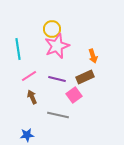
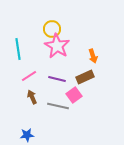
pink star: rotated 20 degrees counterclockwise
gray line: moved 9 px up
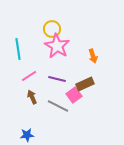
brown rectangle: moved 7 px down
gray line: rotated 15 degrees clockwise
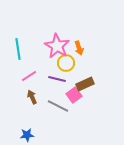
yellow circle: moved 14 px right, 34 px down
orange arrow: moved 14 px left, 8 px up
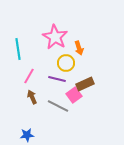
pink star: moved 2 px left, 9 px up
pink line: rotated 28 degrees counterclockwise
